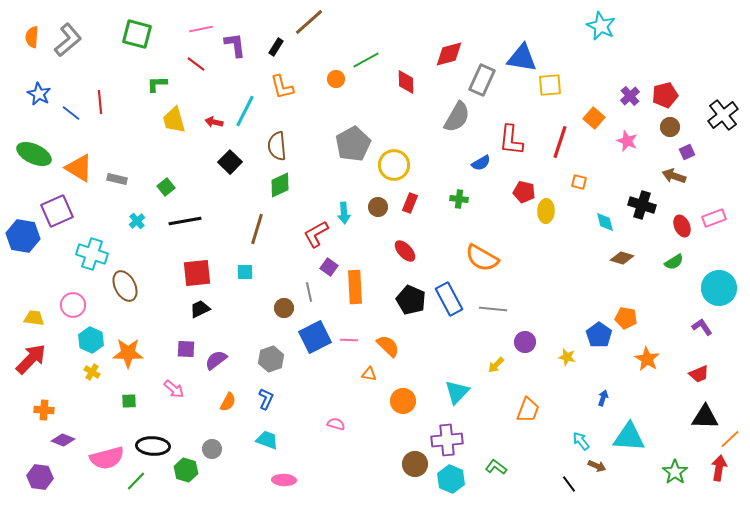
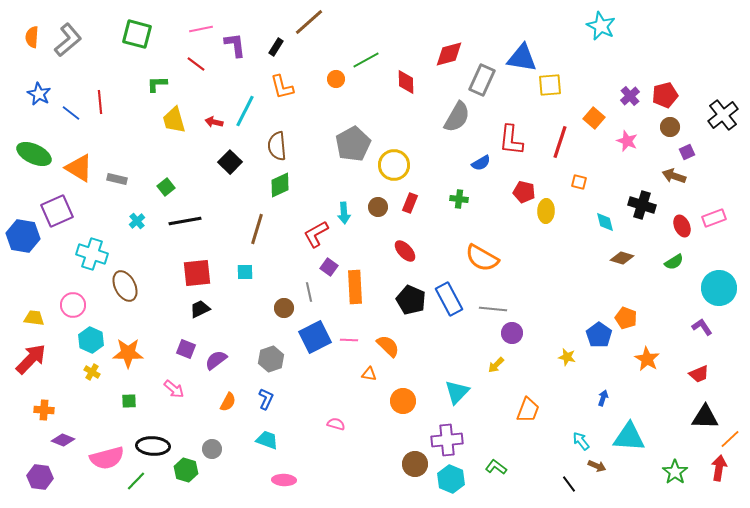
orange pentagon at (626, 318): rotated 10 degrees clockwise
purple circle at (525, 342): moved 13 px left, 9 px up
purple square at (186, 349): rotated 18 degrees clockwise
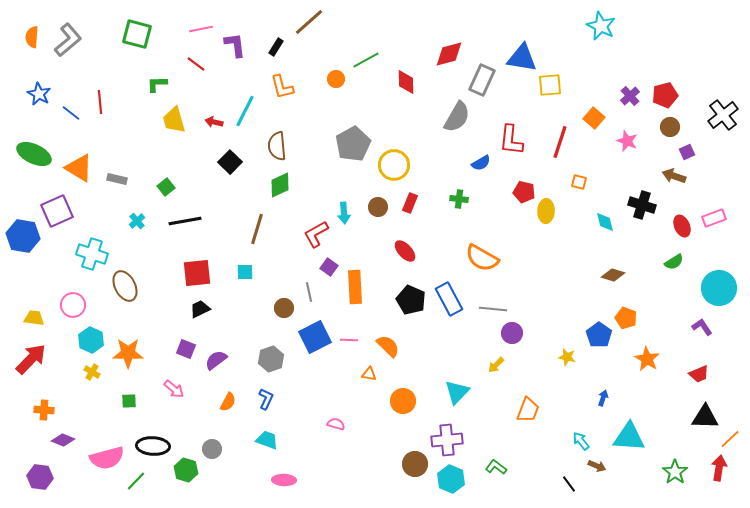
brown diamond at (622, 258): moved 9 px left, 17 px down
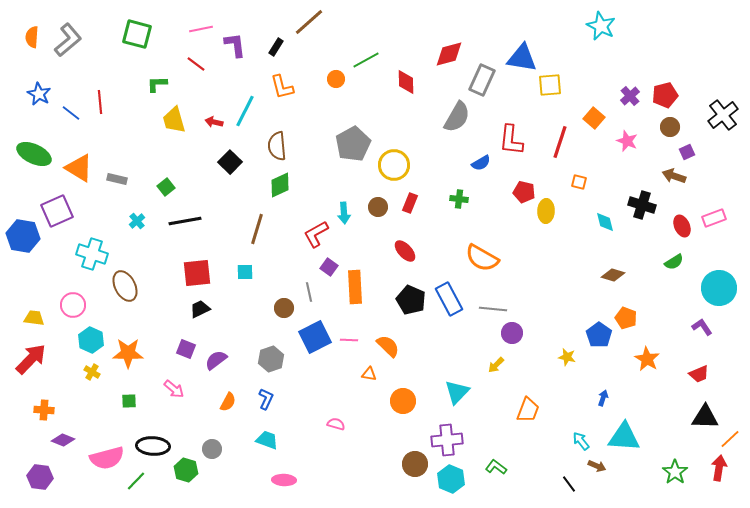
cyan triangle at (629, 437): moved 5 px left
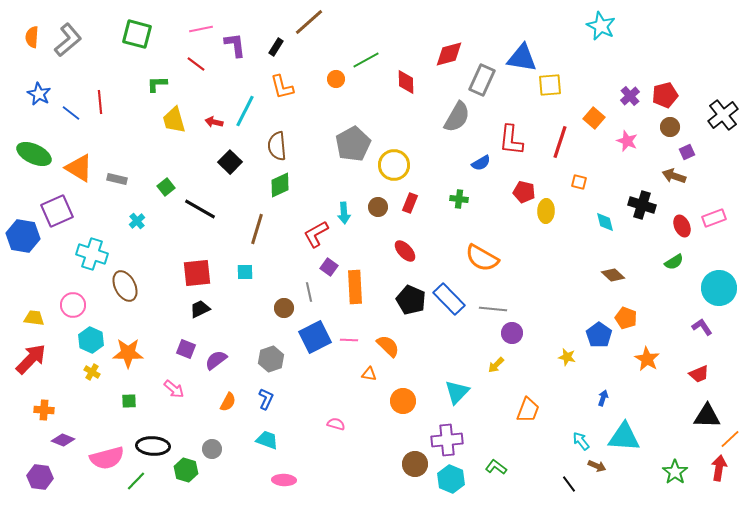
black line at (185, 221): moved 15 px right, 12 px up; rotated 40 degrees clockwise
brown diamond at (613, 275): rotated 25 degrees clockwise
blue rectangle at (449, 299): rotated 16 degrees counterclockwise
black triangle at (705, 417): moved 2 px right, 1 px up
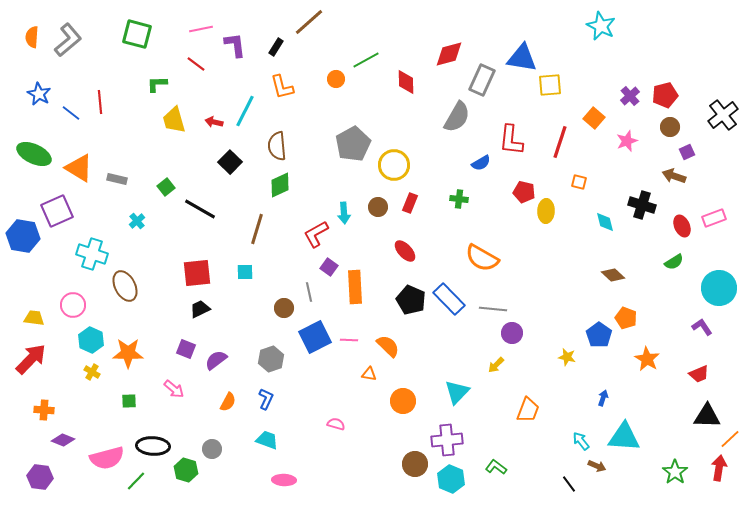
pink star at (627, 141): rotated 30 degrees clockwise
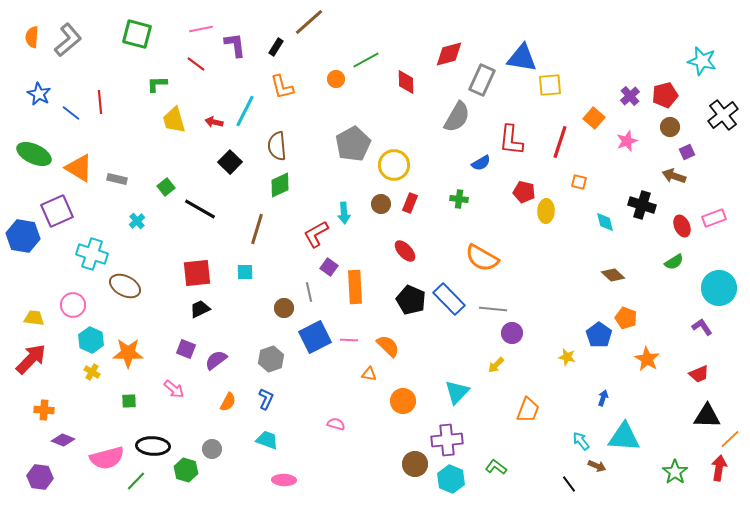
cyan star at (601, 26): moved 101 px right, 35 px down; rotated 12 degrees counterclockwise
brown circle at (378, 207): moved 3 px right, 3 px up
brown ellipse at (125, 286): rotated 36 degrees counterclockwise
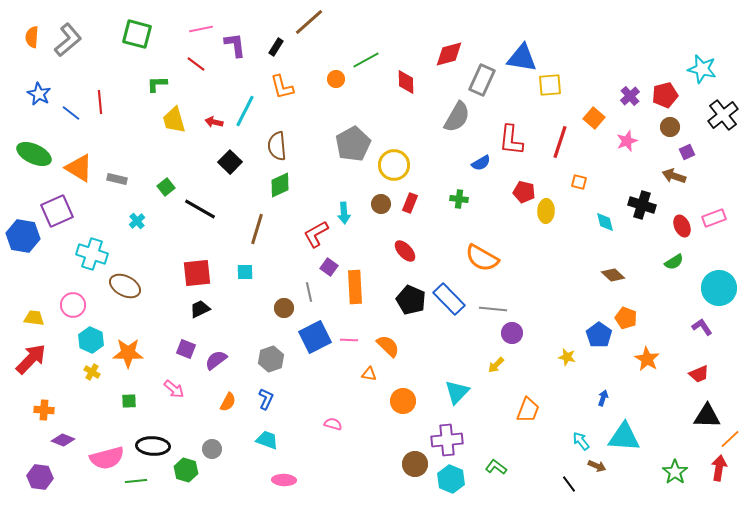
cyan star at (702, 61): moved 8 px down
pink semicircle at (336, 424): moved 3 px left
green line at (136, 481): rotated 40 degrees clockwise
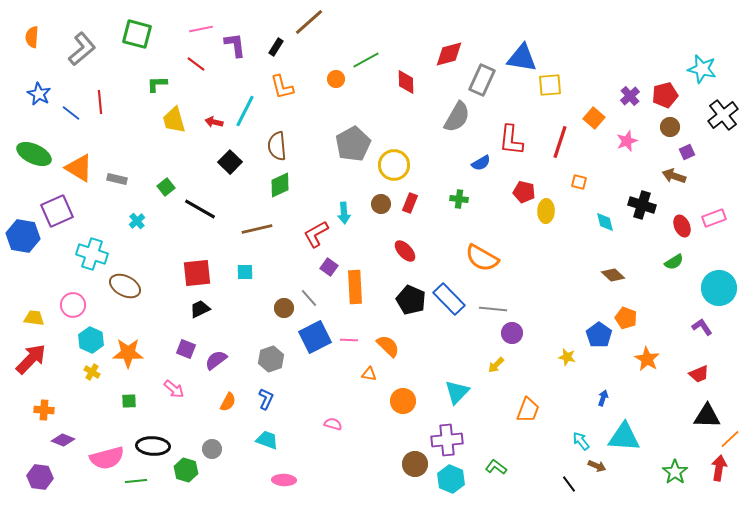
gray L-shape at (68, 40): moved 14 px right, 9 px down
brown line at (257, 229): rotated 60 degrees clockwise
gray line at (309, 292): moved 6 px down; rotated 30 degrees counterclockwise
